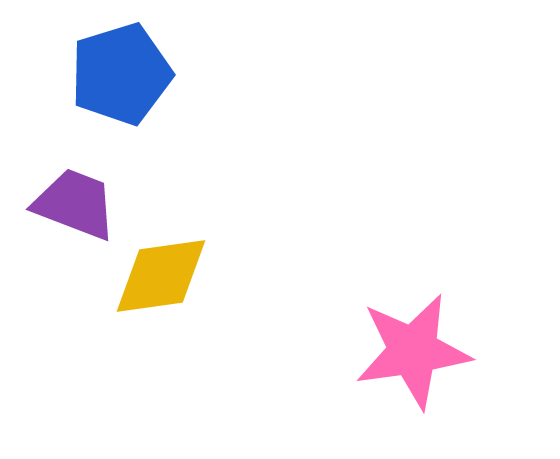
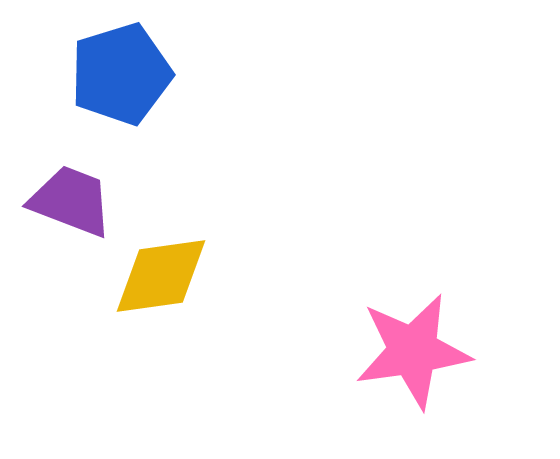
purple trapezoid: moved 4 px left, 3 px up
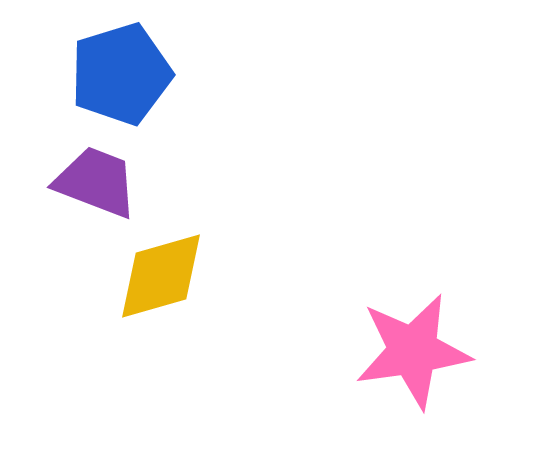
purple trapezoid: moved 25 px right, 19 px up
yellow diamond: rotated 8 degrees counterclockwise
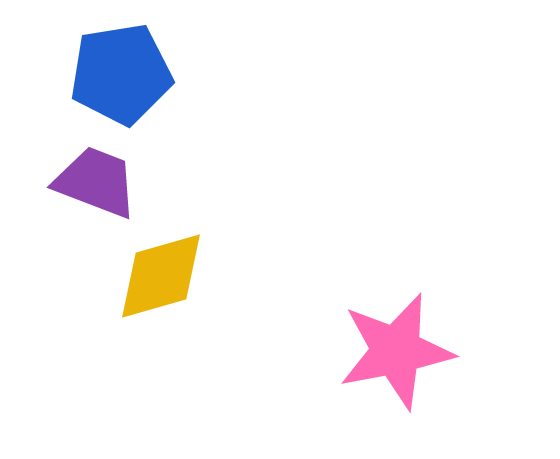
blue pentagon: rotated 8 degrees clockwise
pink star: moved 17 px left; rotated 3 degrees counterclockwise
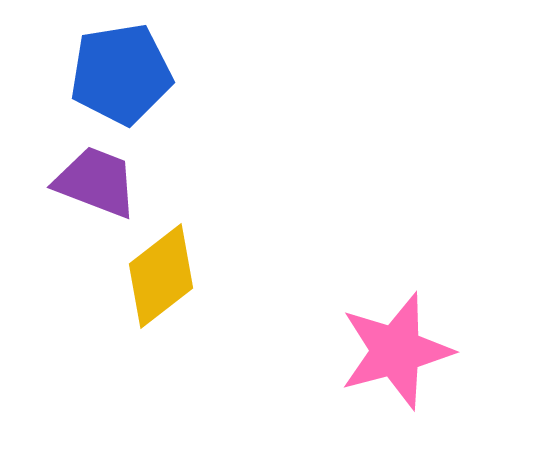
yellow diamond: rotated 22 degrees counterclockwise
pink star: rotated 4 degrees counterclockwise
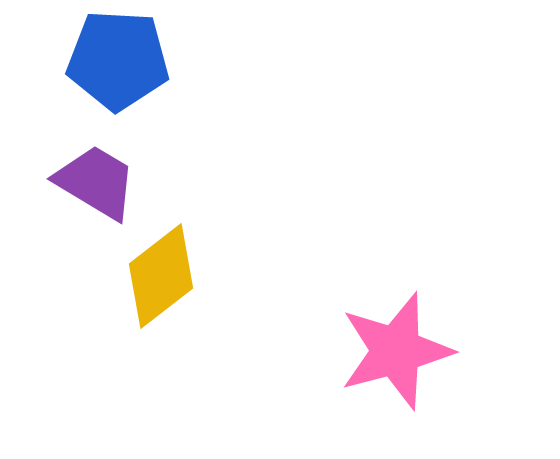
blue pentagon: moved 3 px left, 14 px up; rotated 12 degrees clockwise
purple trapezoid: rotated 10 degrees clockwise
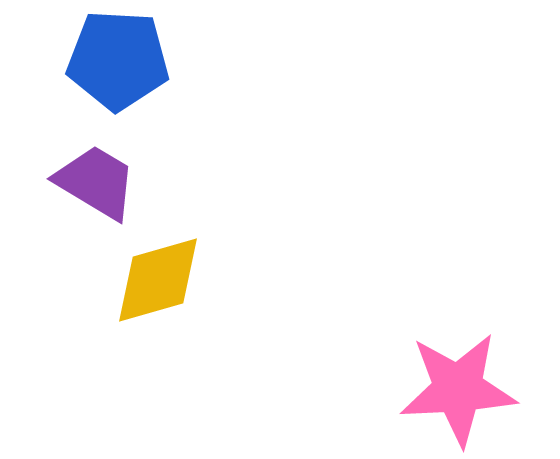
yellow diamond: moved 3 px left, 4 px down; rotated 22 degrees clockwise
pink star: moved 62 px right, 38 px down; rotated 12 degrees clockwise
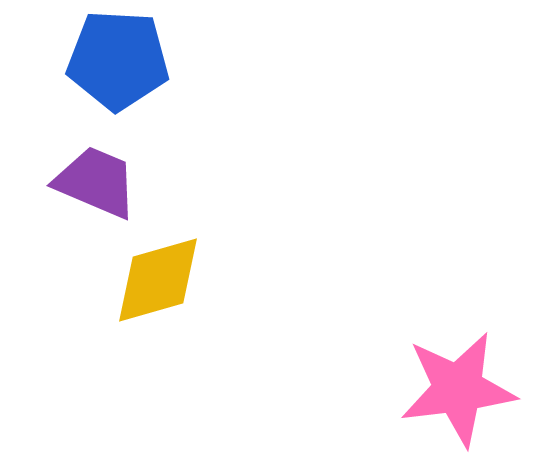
purple trapezoid: rotated 8 degrees counterclockwise
pink star: rotated 4 degrees counterclockwise
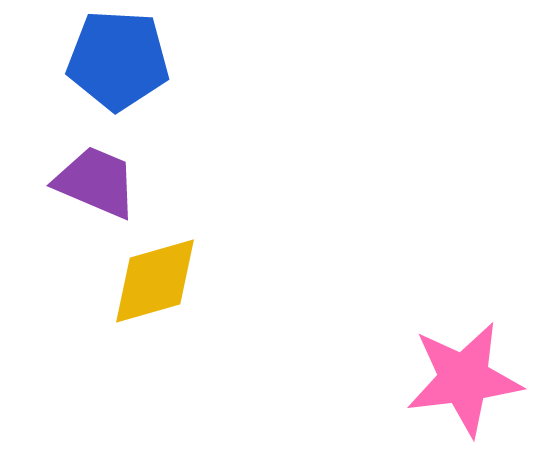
yellow diamond: moved 3 px left, 1 px down
pink star: moved 6 px right, 10 px up
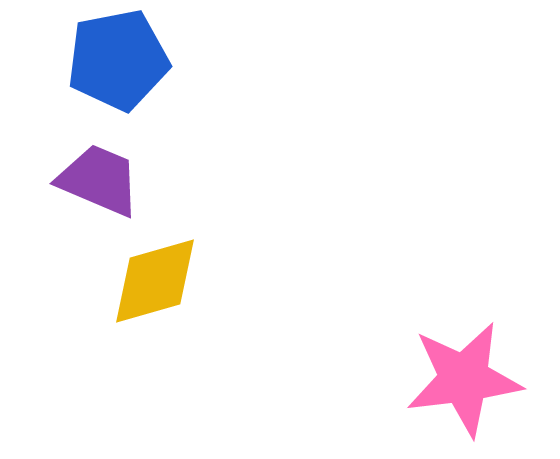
blue pentagon: rotated 14 degrees counterclockwise
purple trapezoid: moved 3 px right, 2 px up
